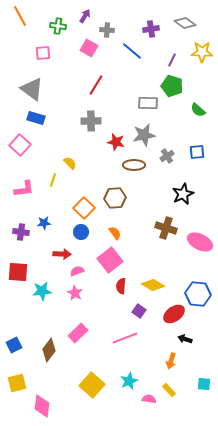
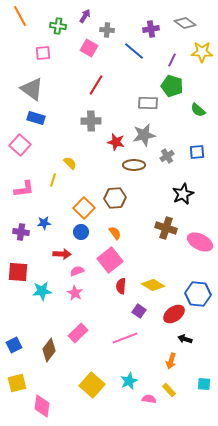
blue line at (132, 51): moved 2 px right
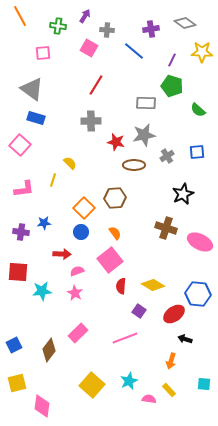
gray rectangle at (148, 103): moved 2 px left
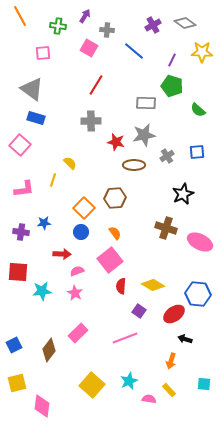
purple cross at (151, 29): moved 2 px right, 4 px up; rotated 21 degrees counterclockwise
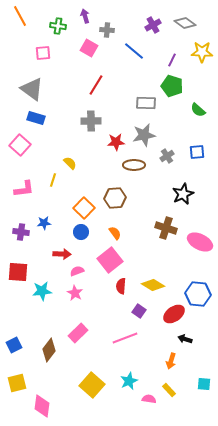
purple arrow at (85, 16): rotated 48 degrees counterclockwise
red star at (116, 142): rotated 18 degrees counterclockwise
